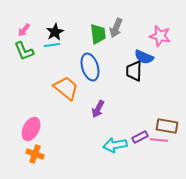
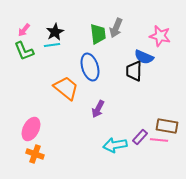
purple rectangle: rotated 21 degrees counterclockwise
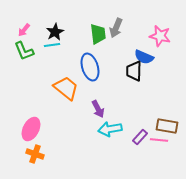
purple arrow: rotated 54 degrees counterclockwise
cyan arrow: moved 5 px left, 16 px up
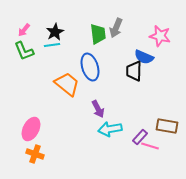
orange trapezoid: moved 1 px right, 4 px up
pink line: moved 9 px left, 6 px down; rotated 12 degrees clockwise
